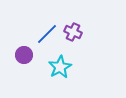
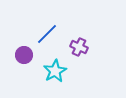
purple cross: moved 6 px right, 15 px down
cyan star: moved 5 px left, 4 px down
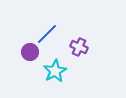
purple circle: moved 6 px right, 3 px up
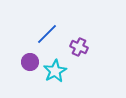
purple circle: moved 10 px down
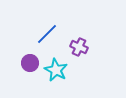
purple circle: moved 1 px down
cyan star: moved 1 px right, 1 px up; rotated 15 degrees counterclockwise
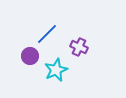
purple circle: moved 7 px up
cyan star: rotated 20 degrees clockwise
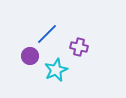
purple cross: rotated 12 degrees counterclockwise
